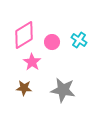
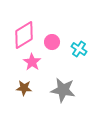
cyan cross: moved 9 px down
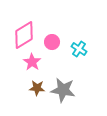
brown star: moved 13 px right
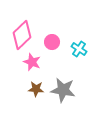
pink diamond: moved 2 px left; rotated 12 degrees counterclockwise
pink star: rotated 12 degrees counterclockwise
brown star: moved 1 px left, 1 px down
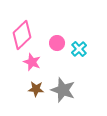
pink circle: moved 5 px right, 1 px down
cyan cross: rotated 14 degrees clockwise
gray star: rotated 10 degrees clockwise
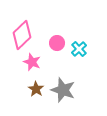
brown star: rotated 28 degrees clockwise
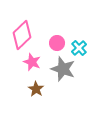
cyan cross: moved 1 px up
gray star: moved 21 px up
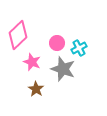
pink diamond: moved 4 px left
cyan cross: rotated 14 degrees clockwise
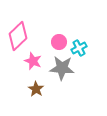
pink diamond: moved 1 px down
pink circle: moved 2 px right, 1 px up
pink star: moved 1 px right, 1 px up
gray star: moved 1 px left, 1 px up; rotated 15 degrees counterclockwise
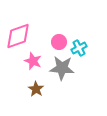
pink diamond: rotated 24 degrees clockwise
